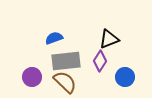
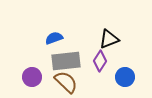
brown semicircle: moved 1 px right
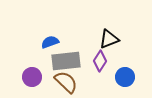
blue semicircle: moved 4 px left, 4 px down
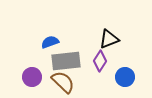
brown semicircle: moved 3 px left
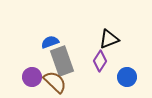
gray rectangle: moved 4 px left; rotated 76 degrees clockwise
blue circle: moved 2 px right
brown semicircle: moved 8 px left
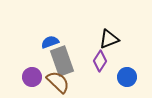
brown semicircle: moved 3 px right
